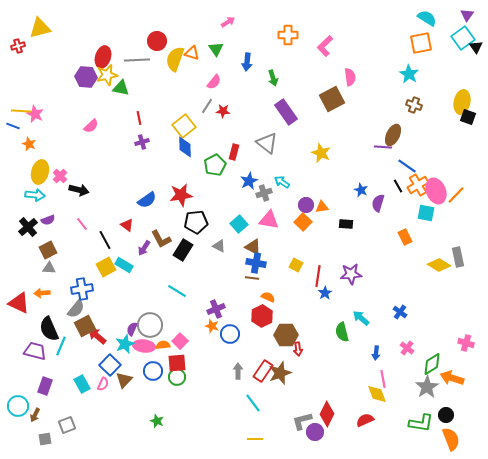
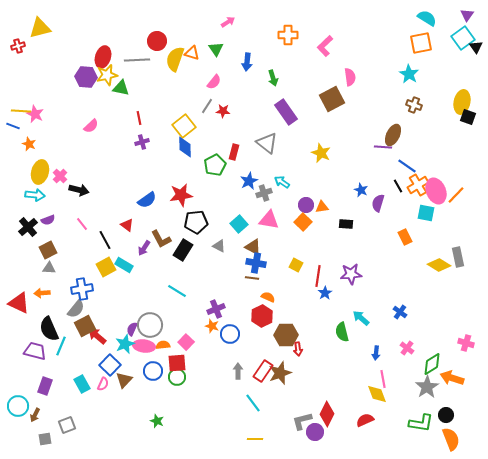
pink square at (180, 341): moved 6 px right, 1 px down
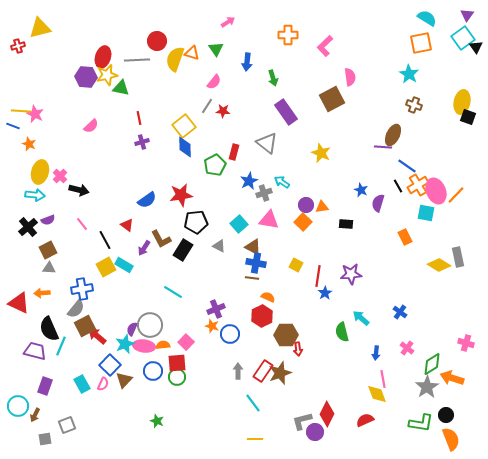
cyan line at (177, 291): moved 4 px left, 1 px down
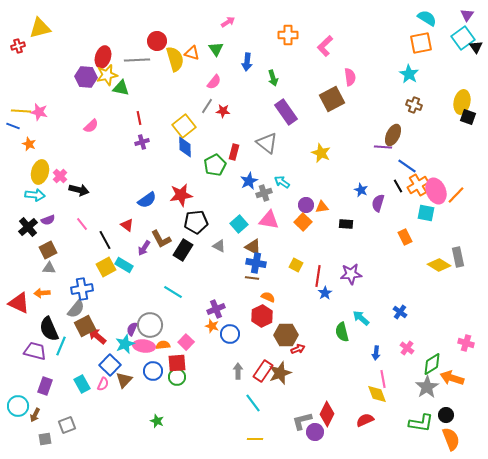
yellow semicircle at (175, 59): rotated 145 degrees clockwise
pink star at (35, 114): moved 4 px right, 2 px up; rotated 12 degrees counterclockwise
red arrow at (298, 349): rotated 104 degrees counterclockwise
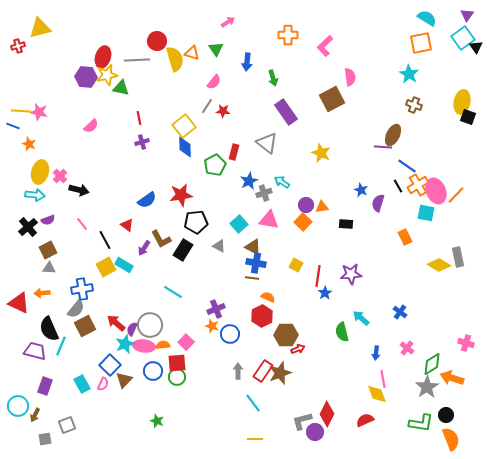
red arrow at (97, 336): moved 19 px right, 13 px up
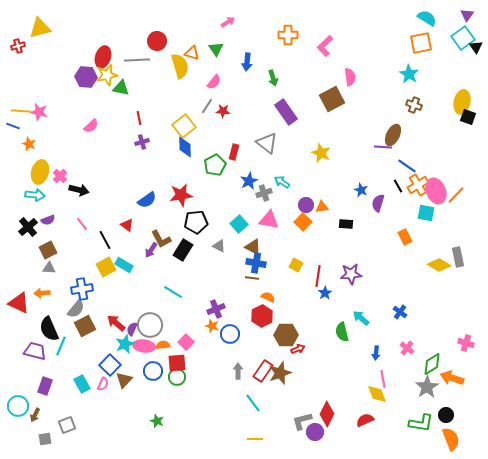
yellow semicircle at (175, 59): moved 5 px right, 7 px down
purple arrow at (144, 248): moved 7 px right, 2 px down
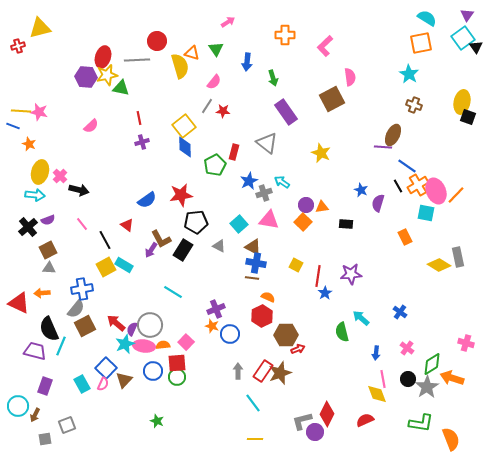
orange cross at (288, 35): moved 3 px left
blue square at (110, 365): moved 4 px left, 3 px down
black circle at (446, 415): moved 38 px left, 36 px up
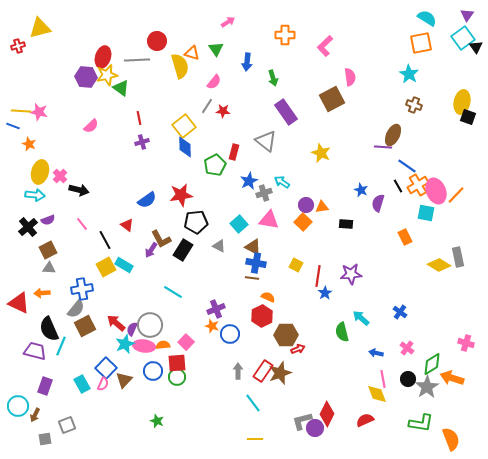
green triangle at (121, 88): rotated 24 degrees clockwise
gray triangle at (267, 143): moved 1 px left, 2 px up
blue arrow at (376, 353): rotated 96 degrees clockwise
purple circle at (315, 432): moved 4 px up
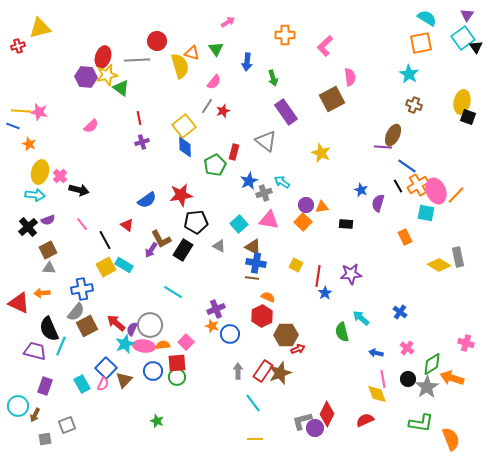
red star at (223, 111): rotated 24 degrees counterclockwise
gray semicircle at (76, 309): moved 3 px down
brown square at (85, 326): moved 2 px right
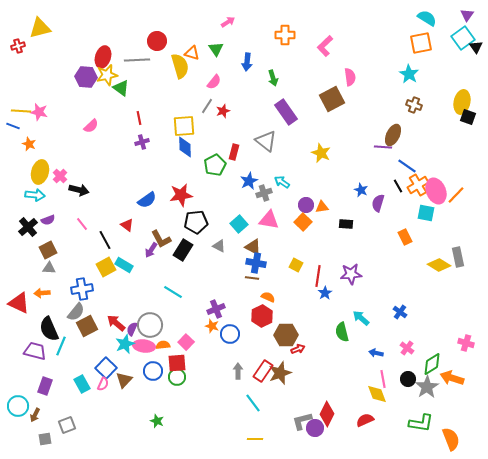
yellow square at (184, 126): rotated 35 degrees clockwise
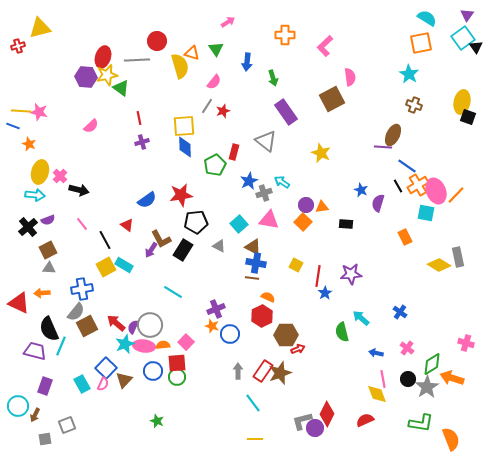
purple semicircle at (132, 329): moved 1 px right, 2 px up
